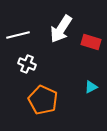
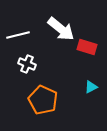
white arrow: rotated 84 degrees counterclockwise
red rectangle: moved 4 px left, 5 px down
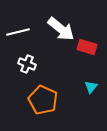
white line: moved 3 px up
cyan triangle: rotated 24 degrees counterclockwise
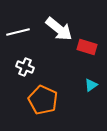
white arrow: moved 2 px left
white cross: moved 2 px left, 3 px down
cyan triangle: moved 2 px up; rotated 16 degrees clockwise
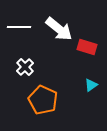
white line: moved 1 px right, 5 px up; rotated 15 degrees clockwise
white cross: rotated 24 degrees clockwise
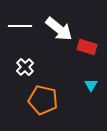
white line: moved 1 px right, 1 px up
cyan triangle: rotated 24 degrees counterclockwise
orange pentagon: rotated 12 degrees counterclockwise
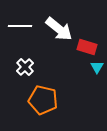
cyan triangle: moved 6 px right, 18 px up
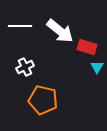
white arrow: moved 1 px right, 2 px down
white cross: rotated 18 degrees clockwise
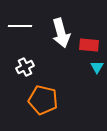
white arrow: moved 1 px right, 2 px down; rotated 36 degrees clockwise
red rectangle: moved 2 px right, 2 px up; rotated 12 degrees counterclockwise
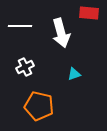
red rectangle: moved 32 px up
cyan triangle: moved 23 px left, 7 px down; rotated 40 degrees clockwise
orange pentagon: moved 4 px left, 6 px down
